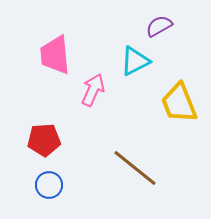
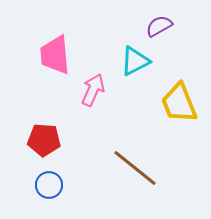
red pentagon: rotated 8 degrees clockwise
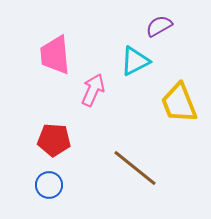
red pentagon: moved 10 px right
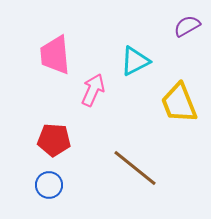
purple semicircle: moved 28 px right
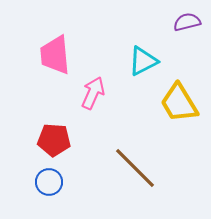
purple semicircle: moved 4 px up; rotated 16 degrees clockwise
cyan triangle: moved 8 px right
pink arrow: moved 3 px down
yellow trapezoid: rotated 9 degrees counterclockwise
brown line: rotated 6 degrees clockwise
blue circle: moved 3 px up
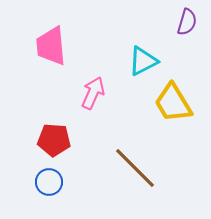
purple semicircle: rotated 120 degrees clockwise
pink trapezoid: moved 4 px left, 9 px up
yellow trapezoid: moved 6 px left
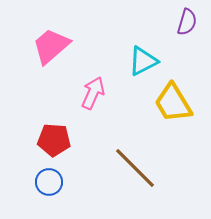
pink trapezoid: rotated 54 degrees clockwise
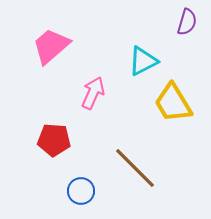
blue circle: moved 32 px right, 9 px down
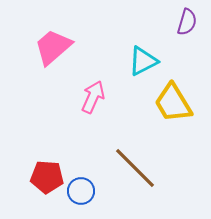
pink trapezoid: moved 2 px right, 1 px down
pink arrow: moved 4 px down
red pentagon: moved 7 px left, 37 px down
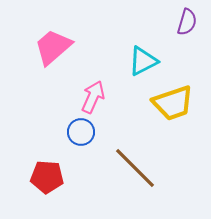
yellow trapezoid: rotated 78 degrees counterclockwise
blue circle: moved 59 px up
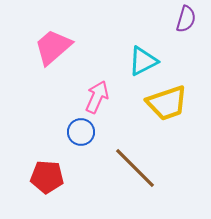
purple semicircle: moved 1 px left, 3 px up
pink arrow: moved 4 px right
yellow trapezoid: moved 6 px left
